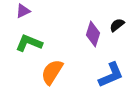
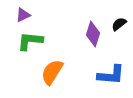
purple triangle: moved 4 px down
black semicircle: moved 2 px right, 1 px up
green L-shape: moved 1 px right, 2 px up; rotated 16 degrees counterclockwise
blue L-shape: rotated 28 degrees clockwise
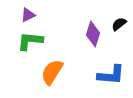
purple triangle: moved 5 px right
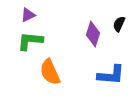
black semicircle: rotated 28 degrees counterclockwise
orange semicircle: moved 2 px left; rotated 56 degrees counterclockwise
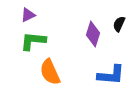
green L-shape: moved 3 px right
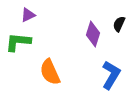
green L-shape: moved 15 px left, 1 px down
blue L-shape: rotated 64 degrees counterclockwise
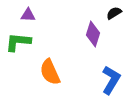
purple triangle: rotated 28 degrees clockwise
black semicircle: moved 5 px left, 11 px up; rotated 35 degrees clockwise
blue L-shape: moved 5 px down
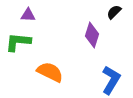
black semicircle: moved 1 px up; rotated 14 degrees counterclockwise
purple diamond: moved 1 px left, 1 px down
orange semicircle: rotated 140 degrees clockwise
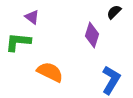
purple triangle: moved 4 px right, 2 px down; rotated 35 degrees clockwise
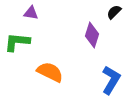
purple triangle: moved 1 px left, 4 px up; rotated 28 degrees counterclockwise
green L-shape: moved 1 px left
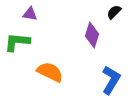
purple triangle: moved 1 px left, 1 px down
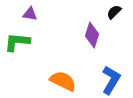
orange semicircle: moved 13 px right, 9 px down
